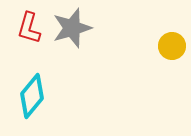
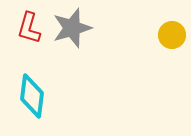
yellow circle: moved 11 px up
cyan diamond: rotated 33 degrees counterclockwise
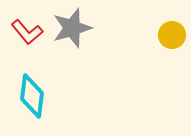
red L-shape: moved 2 px left, 4 px down; rotated 56 degrees counterclockwise
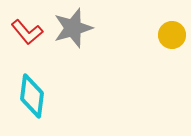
gray star: moved 1 px right
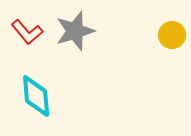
gray star: moved 2 px right, 3 px down
cyan diamond: moved 4 px right; rotated 12 degrees counterclockwise
